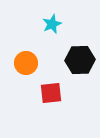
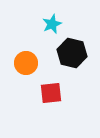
black hexagon: moved 8 px left, 7 px up; rotated 16 degrees clockwise
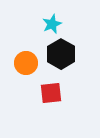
black hexagon: moved 11 px left, 1 px down; rotated 16 degrees clockwise
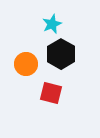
orange circle: moved 1 px down
red square: rotated 20 degrees clockwise
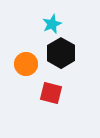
black hexagon: moved 1 px up
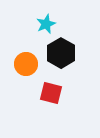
cyan star: moved 6 px left
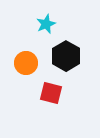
black hexagon: moved 5 px right, 3 px down
orange circle: moved 1 px up
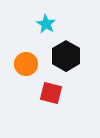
cyan star: rotated 18 degrees counterclockwise
orange circle: moved 1 px down
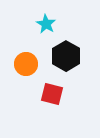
red square: moved 1 px right, 1 px down
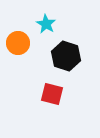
black hexagon: rotated 12 degrees counterclockwise
orange circle: moved 8 px left, 21 px up
